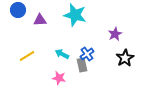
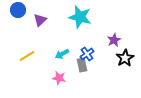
cyan star: moved 5 px right, 2 px down
purple triangle: rotated 40 degrees counterclockwise
purple star: moved 1 px left, 6 px down
cyan arrow: rotated 56 degrees counterclockwise
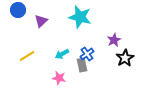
purple triangle: moved 1 px right, 1 px down
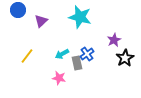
yellow line: rotated 21 degrees counterclockwise
gray rectangle: moved 5 px left, 2 px up
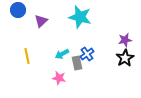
purple star: moved 11 px right; rotated 16 degrees clockwise
yellow line: rotated 49 degrees counterclockwise
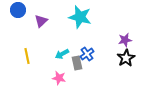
black star: moved 1 px right
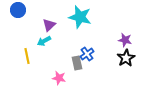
purple triangle: moved 8 px right, 4 px down
purple star: rotated 24 degrees clockwise
cyan arrow: moved 18 px left, 13 px up
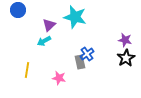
cyan star: moved 5 px left
yellow line: moved 14 px down; rotated 21 degrees clockwise
gray rectangle: moved 3 px right, 1 px up
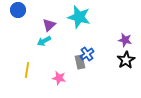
cyan star: moved 4 px right
black star: moved 2 px down
